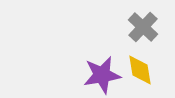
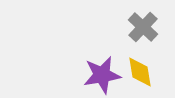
yellow diamond: moved 2 px down
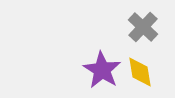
purple star: moved 5 px up; rotated 30 degrees counterclockwise
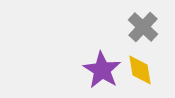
yellow diamond: moved 2 px up
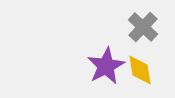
purple star: moved 4 px right, 4 px up; rotated 12 degrees clockwise
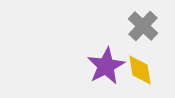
gray cross: moved 1 px up
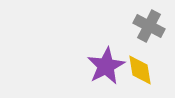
gray cross: moved 6 px right; rotated 16 degrees counterclockwise
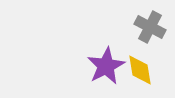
gray cross: moved 1 px right, 1 px down
